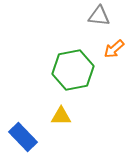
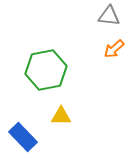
gray triangle: moved 10 px right
green hexagon: moved 27 px left
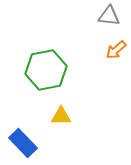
orange arrow: moved 2 px right, 1 px down
blue rectangle: moved 6 px down
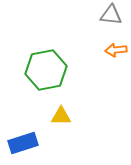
gray triangle: moved 2 px right, 1 px up
orange arrow: rotated 35 degrees clockwise
blue rectangle: rotated 64 degrees counterclockwise
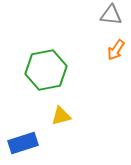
orange arrow: rotated 50 degrees counterclockwise
yellow triangle: rotated 15 degrees counterclockwise
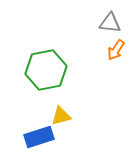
gray triangle: moved 1 px left, 8 px down
blue rectangle: moved 16 px right, 6 px up
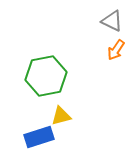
gray triangle: moved 2 px right, 2 px up; rotated 20 degrees clockwise
green hexagon: moved 6 px down
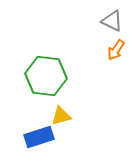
green hexagon: rotated 18 degrees clockwise
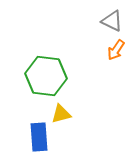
yellow triangle: moved 2 px up
blue rectangle: rotated 76 degrees counterclockwise
